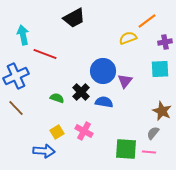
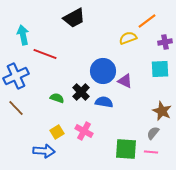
purple triangle: rotated 42 degrees counterclockwise
pink line: moved 2 px right
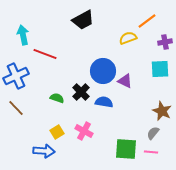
black trapezoid: moved 9 px right, 2 px down
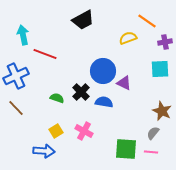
orange line: rotated 72 degrees clockwise
purple triangle: moved 1 px left, 2 px down
yellow square: moved 1 px left, 1 px up
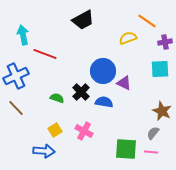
yellow square: moved 1 px left, 1 px up
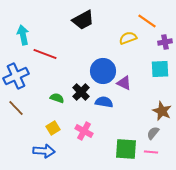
yellow square: moved 2 px left, 2 px up
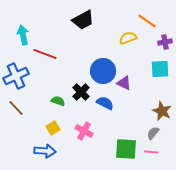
green semicircle: moved 1 px right, 3 px down
blue semicircle: moved 1 px right, 1 px down; rotated 18 degrees clockwise
blue arrow: moved 1 px right
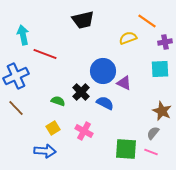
black trapezoid: rotated 15 degrees clockwise
pink line: rotated 16 degrees clockwise
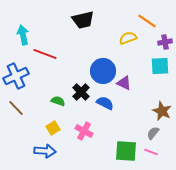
cyan square: moved 3 px up
green square: moved 2 px down
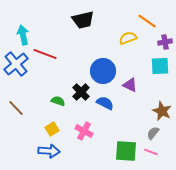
blue cross: moved 12 px up; rotated 15 degrees counterclockwise
purple triangle: moved 6 px right, 2 px down
yellow square: moved 1 px left, 1 px down
blue arrow: moved 4 px right
